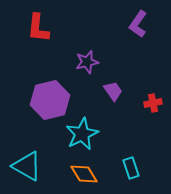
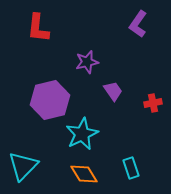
cyan triangle: moved 4 px left; rotated 44 degrees clockwise
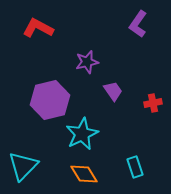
red L-shape: rotated 112 degrees clockwise
cyan rectangle: moved 4 px right, 1 px up
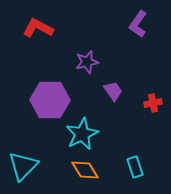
purple hexagon: rotated 15 degrees clockwise
orange diamond: moved 1 px right, 4 px up
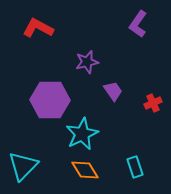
red cross: rotated 12 degrees counterclockwise
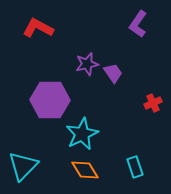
purple star: moved 2 px down
purple trapezoid: moved 18 px up
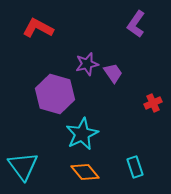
purple L-shape: moved 2 px left
purple hexagon: moved 5 px right, 6 px up; rotated 15 degrees clockwise
cyan triangle: rotated 20 degrees counterclockwise
orange diamond: moved 2 px down; rotated 8 degrees counterclockwise
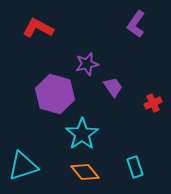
purple trapezoid: moved 14 px down
cyan star: rotated 8 degrees counterclockwise
cyan triangle: rotated 48 degrees clockwise
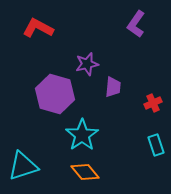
purple trapezoid: rotated 40 degrees clockwise
cyan star: moved 1 px down
cyan rectangle: moved 21 px right, 22 px up
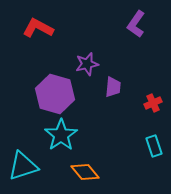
cyan star: moved 21 px left
cyan rectangle: moved 2 px left, 1 px down
